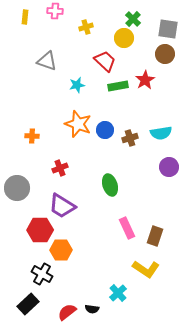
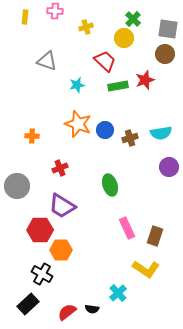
red star: rotated 12 degrees clockwise
gray circle: moved 2 px up
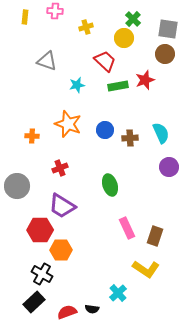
orange star: moved 10 px left
cyan semicircle: rotated 105 degrees counterclockwise
brown cross: rotated 14 degrees clockwise
black rectangle: moved 6 px right, 2 px up
red semicircle: rotated 18 degrees clockwise
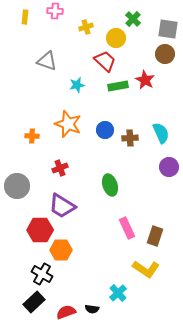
yellow circle: moved 8 px left
red star: rotated 24 degrees counterclockwise
red semicircle: moved 1 px left
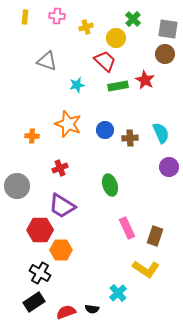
pink cross: moved 2 px right, 5 px down
black cross: moved 2 px left, 1 px up
black rectangle: rotated 10 degrees clockwise
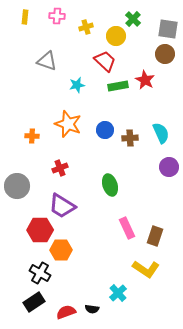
yellow circle: moved 2 px up
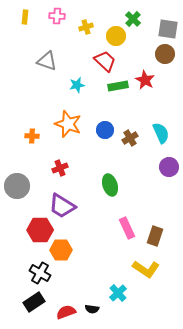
brown cross: rotated 28 degrees counterclockwise
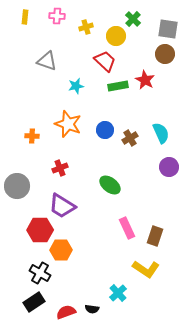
cyan star: moved 1 px left, 1 px down
green ellipse: rotated 35 degrees counterclockwise
